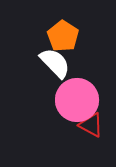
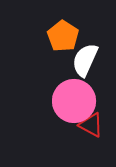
white semicircle: moved 30 px right, 3 px up; rotated 112 degrees counterclockwise
pink circle: moved 3 px left, 1 px down
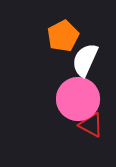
orange pentagon: rotated 12 degrees clockwise
pink circle: moved 4 px right, 2 px up
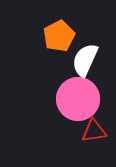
orange pentagon: moved 4 px left
red triangle: moved 3 px right, 6 px down; rotated 36 degrees counterclockwise
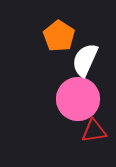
orange pentagon: rotated 12 degrees counterclockwise
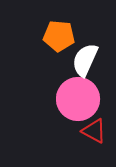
orange pentagon: rotated 28 degrees counterclockwise
red triangle: rotated 36 degrees clockwise
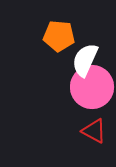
pink circle: moved 14 px right, 12 px up
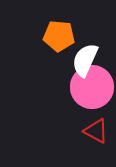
red triangle: moved 2 px right
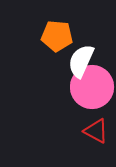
orange pentagon: moved 2 px left
white semicircle: moved 4 px left, 1 px down
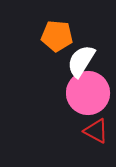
white semicircle: rotated 8 degrees clockwise
pink circle: moved 4 px left, 6 px down
